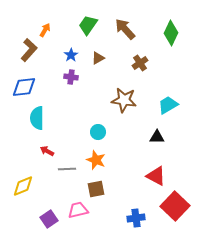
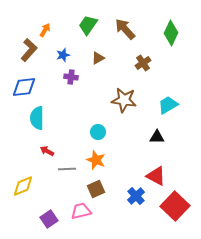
blue star: moved 8 px left; rotated 16 degrees clockwise
brown cross: moved 3 px right
brown square: rotated 12 degrees counterclockwise
pink trapezoid: moved 3 px right, 1 px down
blue cross: moved 22 px up; rotated 36 degrees counterclockwise
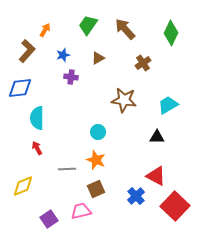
brown L-shape: moved 2 px left, 1 px down
blue diamond: moved 4 px left, 1 px down
red arrow: moved 10 px left, 3 px up; rotated 32 degrees clockwise
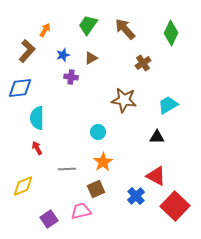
brown triangle: moved 7 px left
orange star: moved 7 px right, 2 px down; rotated 18 degrees clockwise
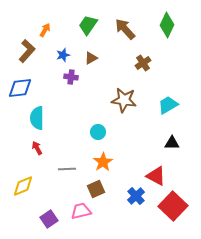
green diamond: moved 4 px left, 8 px up
black triangle: moved 15 px right, 6 px down
red square: moved 2 px left
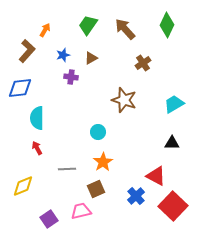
brown star: rotated 10 degrees clockwise
cyan trapezoid: moved 6 px right, 1 px up
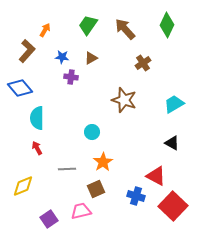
blue star: moved 1 px left, 2 px down; rotated 24 degrees clockwise
blue diamond: rotated 55 degrees clockwise
cyan circle: moved 6 px left
black triangle: rotated 28 degrees clockwise
blue cross: rotated 30 degrees counterclockwise
